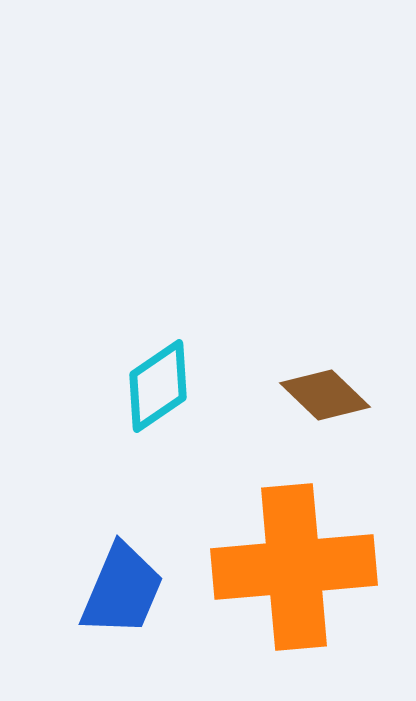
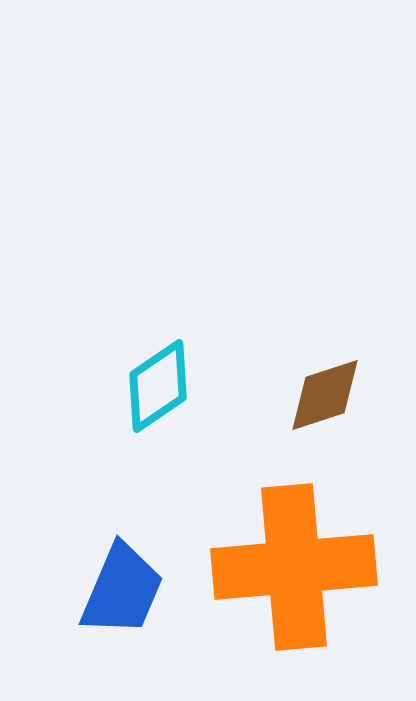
brown diamond: rotated 62 degrees counterclockwise
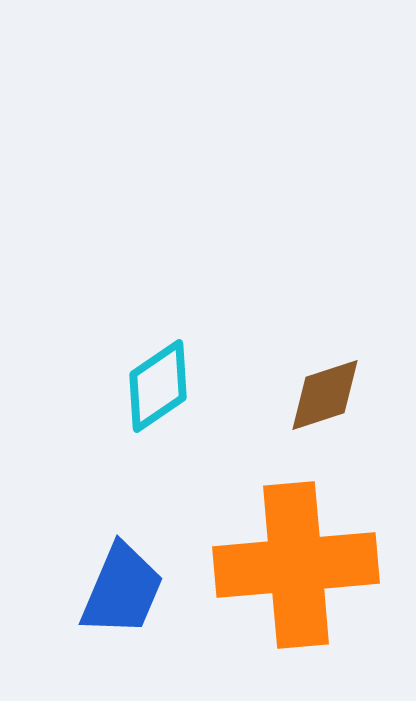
orange cross: moved 2 px right, 2 px up
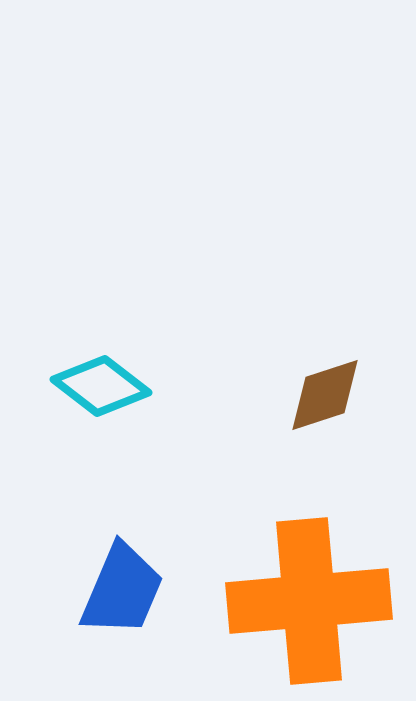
cyan diamond: moved 57 px left; rotated 72 degrees clockwise
orange cross: moved 13 px right, 36 px down
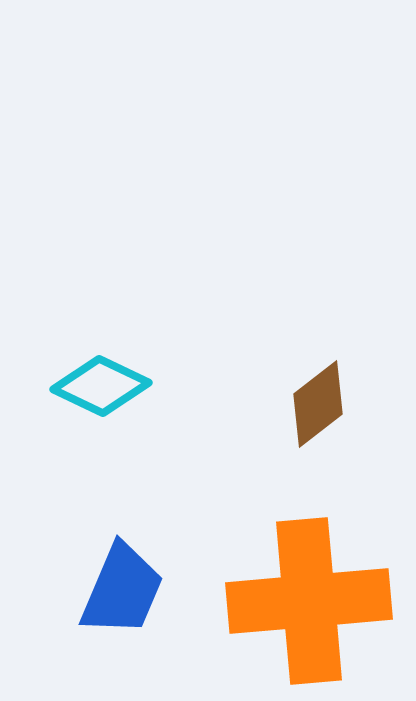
cyan diamond: rotated 12 degrees counterclockwise
brown diamond: moved 7 px left, 9 px down; rotated 20 degrees counterclockwise
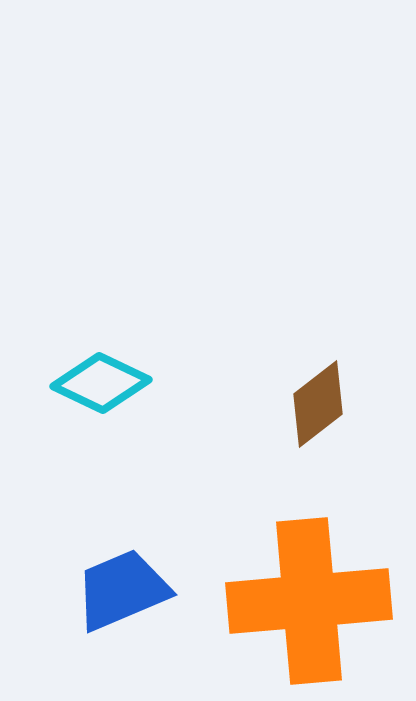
cyan diamond: moved 3 px up
blue trapezoid: rotated 136 degrees counterclockwise
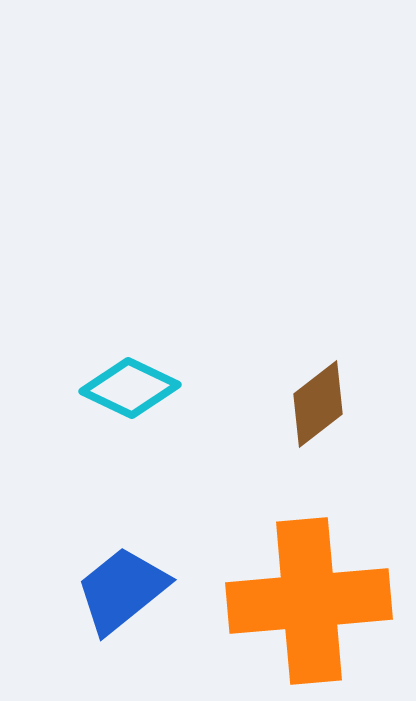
cyan diamond: moved 29 px right, 5 px down
blue trapezoid: rotated 16 degrees counterclockwise
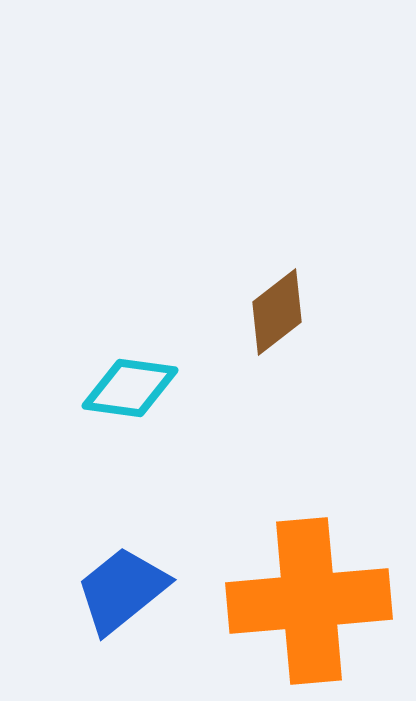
cyan diamond: rotated 18 degrees counterclockwise
brown diamond: moved 41 px left, 92 px up
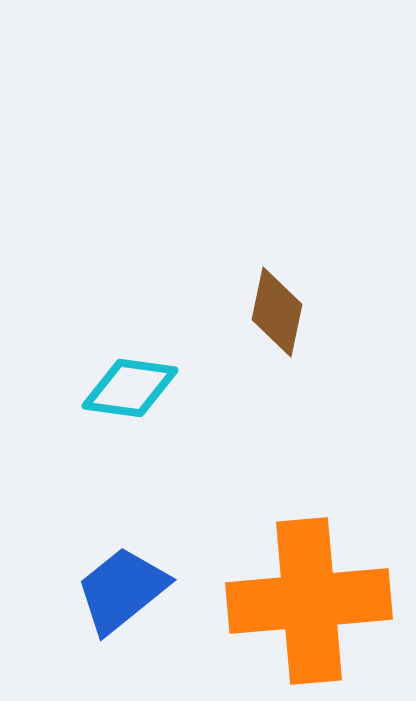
brown diamond: rotated 40 degrees counterclockwise
